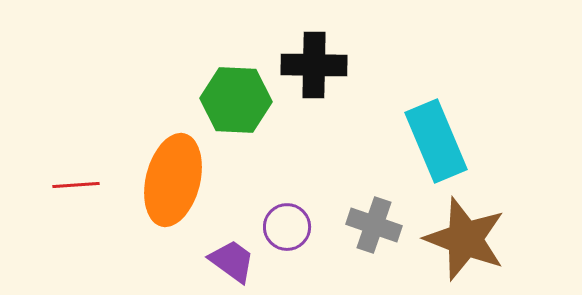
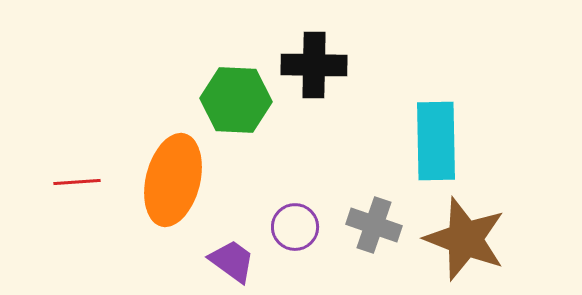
cyan rectangle: rotated 22 degrees clockwise
red line: moved 1 px right, 3 px up
purple circle: moved 8 px right
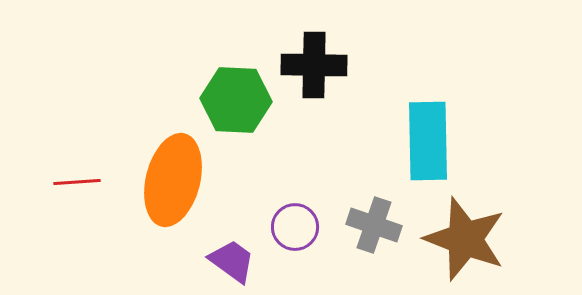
cyan rectangle: moved 8 px left
